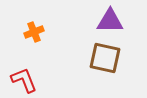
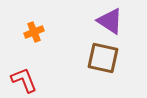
purple triangle: rotated 32 degrees clockwise
brown square: moved 2 px left
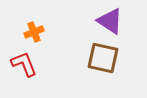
red L-shape: moved 16 px up
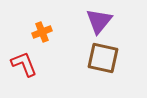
purple triangle: moved 11 px left; rotated 36 degrees clockwise
orange cross: moved 8 px right
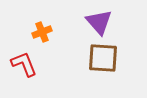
purple triangle: moved 1 px down; rotated 20 degrees counterclockwise
brown square: rotated 8 degrees counterclockwise
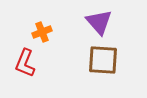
brown square: moved 2 px down
red L-shape: moved 1 px right, 1 px up; rotated 136 degrees counterclockwise
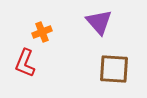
brown square: moved 11 px right, 9 px down
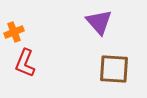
orange cross: moved 28 px left
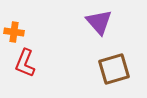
orange cross: rotated 30 degrees clockwise
brown square: rotated 20 degrees counterclockwise
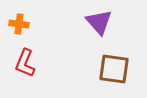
orange cross: moved 5 px right, 8 px up
brown square: rotated 24 degrees clockwise
